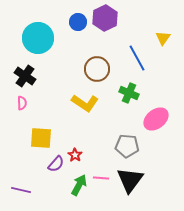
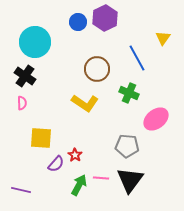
cyan circle: moved 3 px left, 4 px down
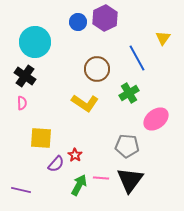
green cross: rotated 36 degrees clockwise
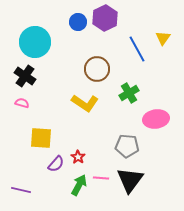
blue line: moved 9 px up
pink semicircle: rotated 72 degrees counterclockwise
pink ellipse: rotated 30 degrees clockwise
red star: moved 3 px right, 2 px down
